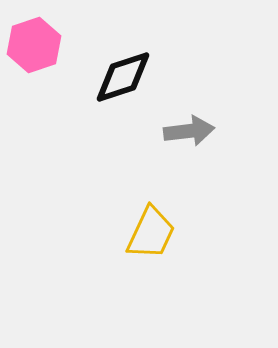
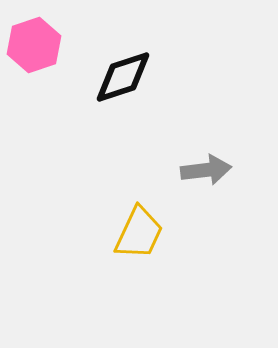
gray arrow: moved 17 px right, 39 px down
yellow trapezoid: moved 12 px left
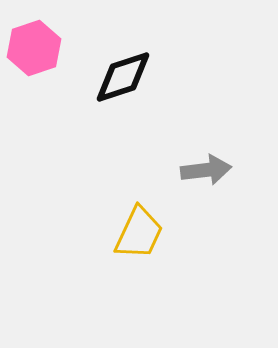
pink hexagon: moved 3 px down
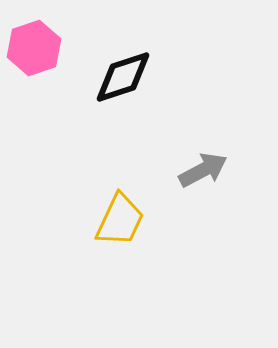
gray arrow: moved 3 px left; rotated 21 degrees counterclockwise
yellow trapezoid: moved 19 px left, 13 px up
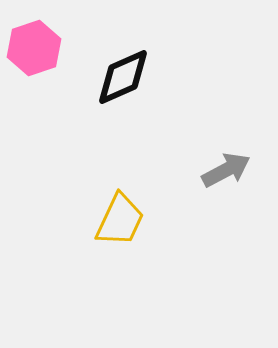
black diamond: rotated 6 degrees counterclockwise
gray arrow: moved 23 px right
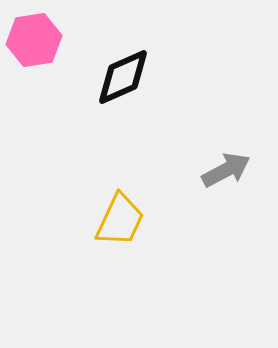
pink hexagon: moved 8 px up; rotated 10 degrees clockwise
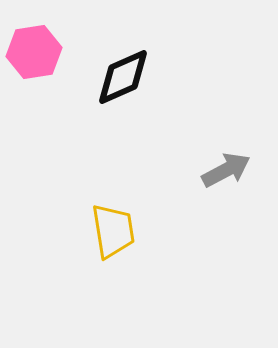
pink hexagon: moved 12 px down
yellow trapezoid: moved 7 px left, 11 px down; rotated 34 degrees counterclockwise
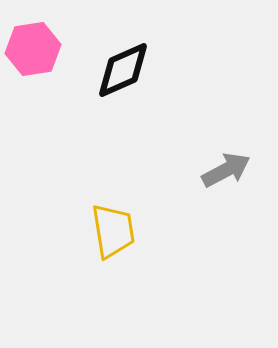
pink hexagon: moved 1 px left, 3 px up
black diamond: moved 7 px up
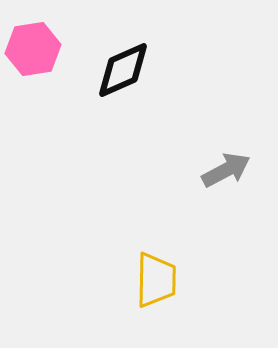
yellow trapezoid: moved 43 px right, 49 px down; rotated 10 degrees clockwise
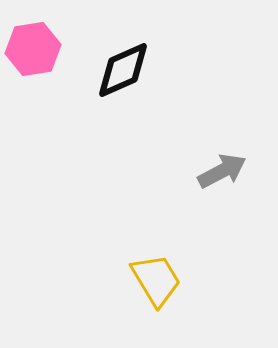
gray arrow: moved 4 px left, 1 px down
yellow trapezoid: rotated 32 degrees counterclockwise
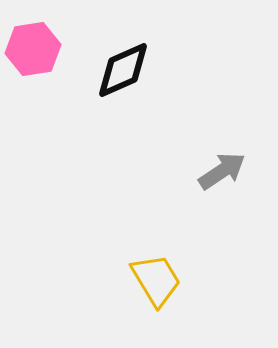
gray arrow: rotated 6 degrees counterclockwise
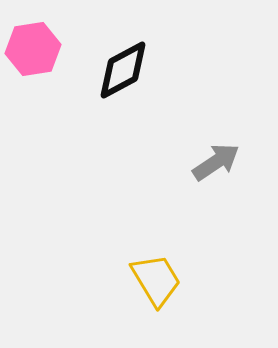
black diamond: rotated 4 degrees counterclockwise
gray arrow: moved 6 px left, 9 px up
